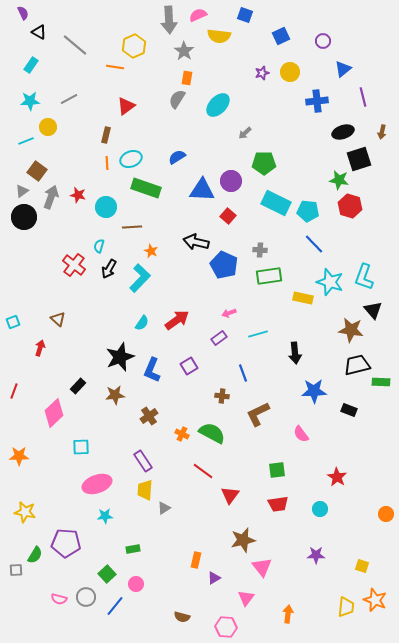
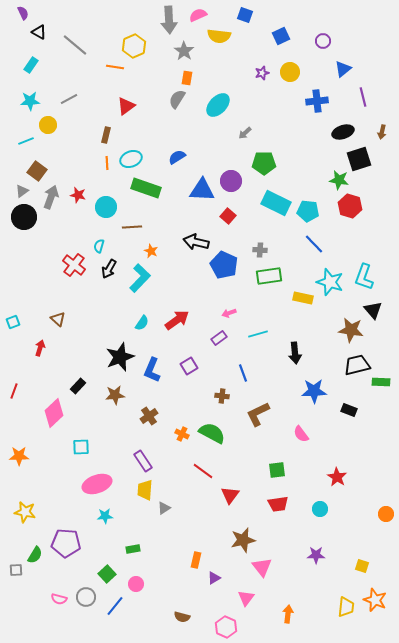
yellow circle at (48, 127): moved 2 px up
pink hexagon at (226, 627): rotated 20 degrees clockwise
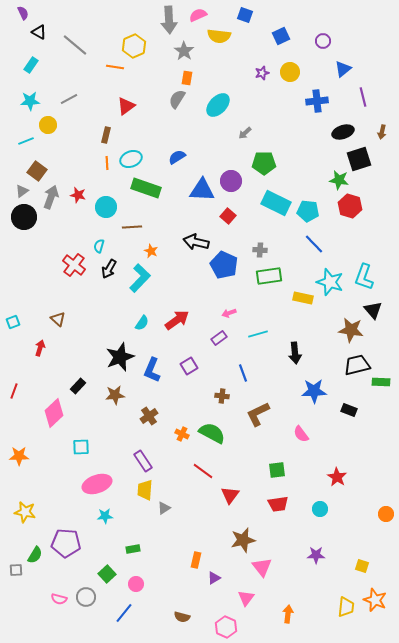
blue line at (115, 606): moved 9 px right, 7 px down
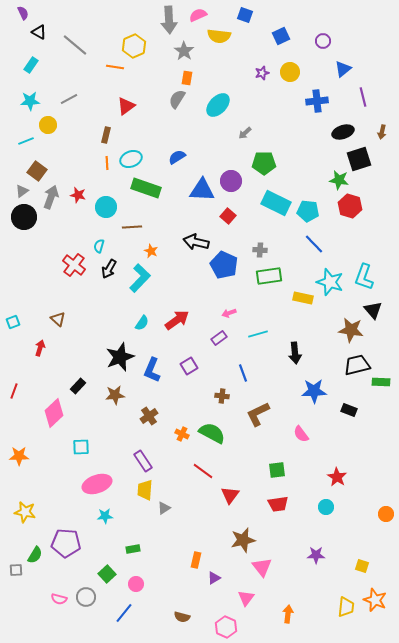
cyan circle at (320, 509): moved 6 px right, 2 px up
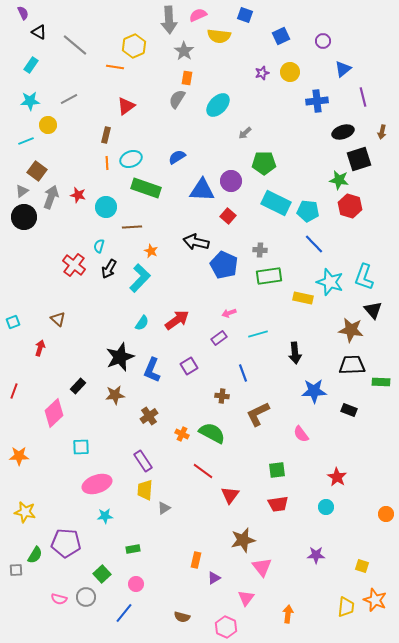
black trapezoid at (357, 365): moved 5 px left; rotated 12 degrees clockwise
green square at (107, 574): moved 5 px left
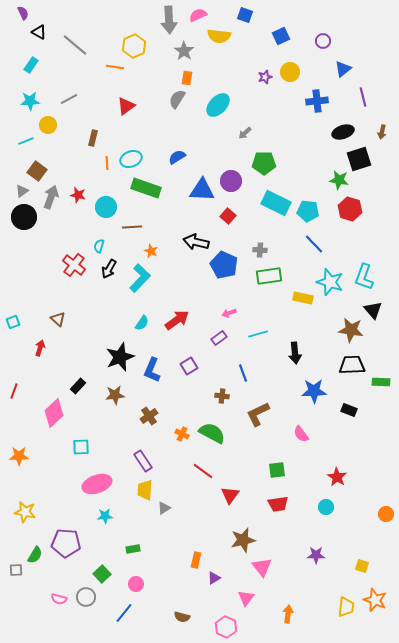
purple star at (262, 73): moved 3 px right, 4 px down
brown rectangle at (106, 135): moved 13 px left, 3 px down
red hexagon at (350, 206): moved 3 px down
